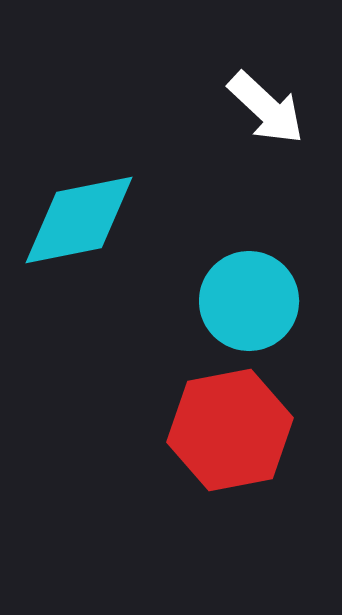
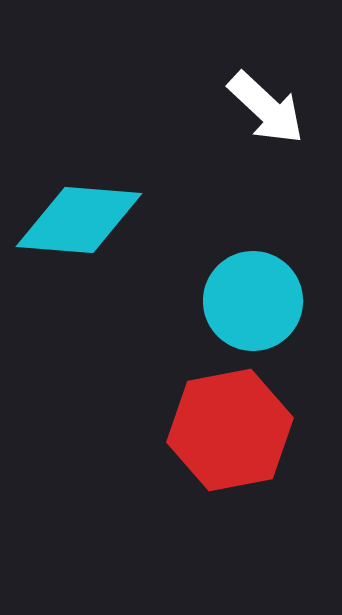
cyan diamond: rotated 16 degrees clockwise
cyan circle: moved 4 px right
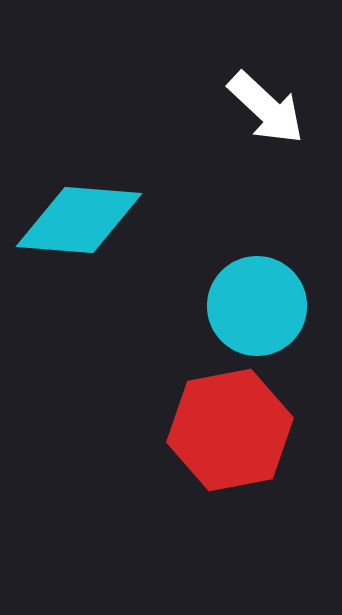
cyan circle: moved 4 px right, 5 px down
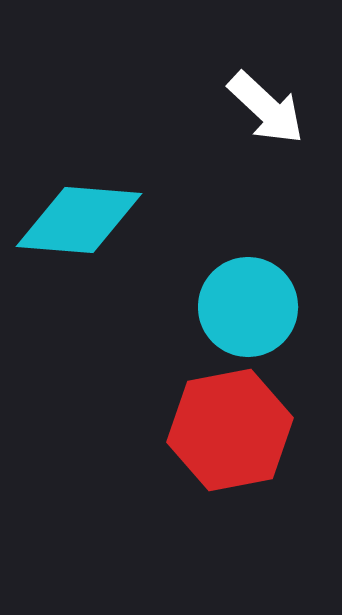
cyan circle: moved 9 px left, 1 px down
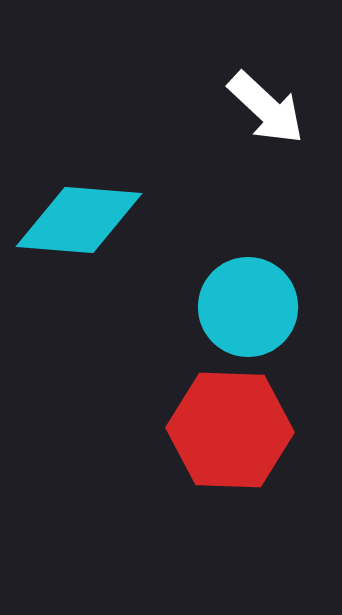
red hexagon: rotated 13 degrees clockwise
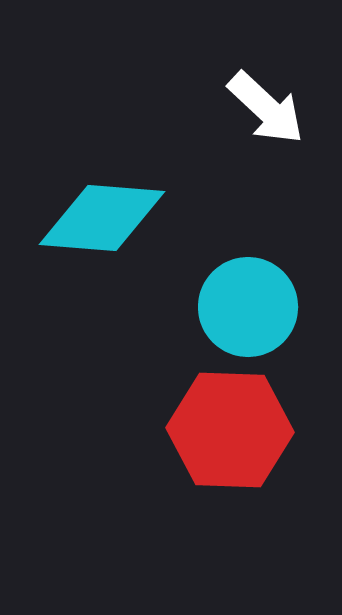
cyan diamond: moved 23 px right, 2 px up
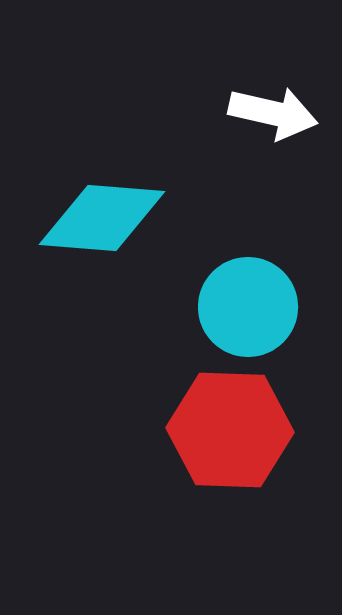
white arrow: moved 7 px right, 5 px down; rotated 30 degrees counterclockwise
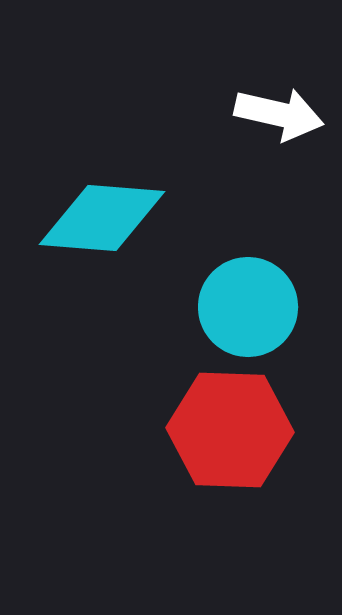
white arrow: moved 6 px right, 1 px down
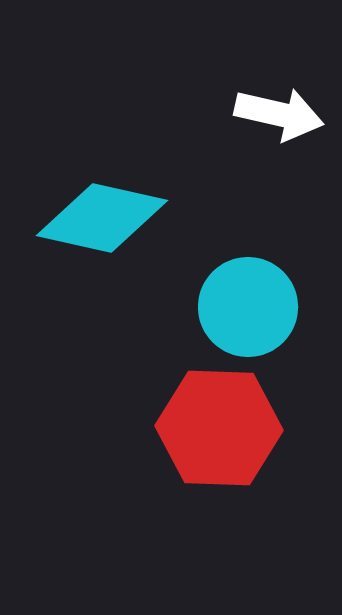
cyan diamond: rotated 8 degrees clockwise
red hexagon: moved 11 px left, 2 px up
